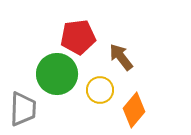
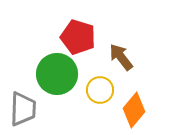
red pentagon: rotated 24 degrees clockwise
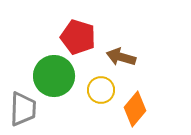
brown arrow: rotated 36 degrees counterclockwise
green circle: moved 3 px left, 2 px down
yellow circle: moved 1 px right
orange diamond: moved 1 px right, 1 px up
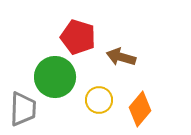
green circle: moved 1 px right, 1 px down
yellow circle: moved 2 px left, 10 px down
orange diamond: moved 5 px right
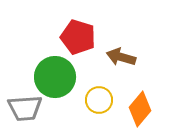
gray trapezoid: moved 2 px right, 1 px up; rotated 84 degrees clockwise
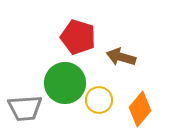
green circle: moved 10 px right, 6 px down
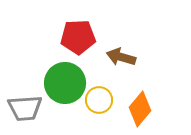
red pentagon: rotated 20 degrees counterclockwise
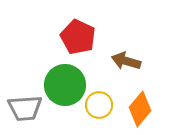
red pentagon: rotated 28 degrees clockwise
brown arrow: moved 5 px right, 4 px down
green circle: moved 2 px down
yellow circle: moved 5 px down
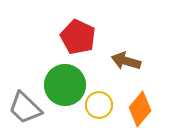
gray trapezoid: rotated 48 degrees clockwise
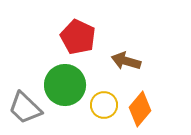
yellow circle: moved 5 px right
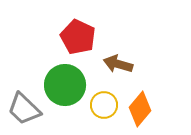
brown arrow: moved 8 px left, 3 px down
gray trapezoid: moved 1 px left, 1 px down
